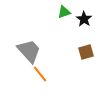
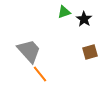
brown square: moved 4 px right
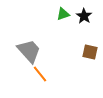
green triangle: moved 1 px left, 2 px down
black star: moved 3 px up
brown square: rotated 28 degrees clockwise
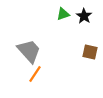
orange line: moved 5 px left; rotated 72 degrees clockwise
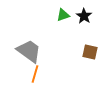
green triangle: moved 1 px down
gray trapezoid: rotated 12 degrees counterclockwise
orange line: rotated 18 degrees counterclockwise
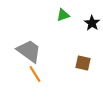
black star: moved 8 px right, 7 px down
brown square: moved 7 px left, 11 px down
orange line: rotated 48 degrees counterclockwise
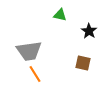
green triangle: moved 3 px left; rotated 32 degrees clockwise
black star: moved 3 px left, 8 px down
gray trapezoid: rotated 136 degrees clockwise
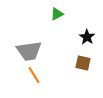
green triangle: moved 3 px left, 1 px up; rotated 40 degrees counterclockwise
black star: moved 2 px left, 6 px down
orange line: moved 1 px left, 1 px down
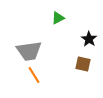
green triangle: moved 1 px right, 4 px down
black star: moved 2 px right, 2 px down
brown square: moved 1 px down
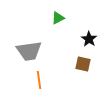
orange line: moved 5 px right, 5 px down; rotated 24 degrees clockwise
